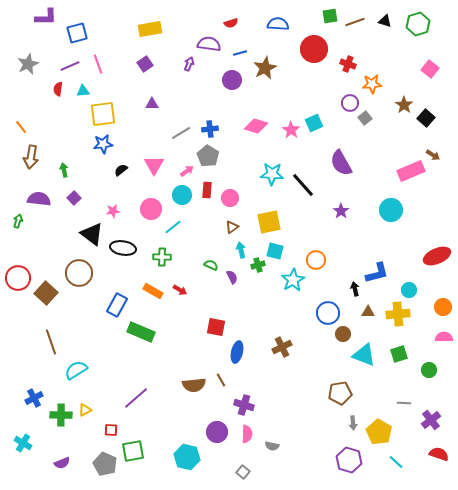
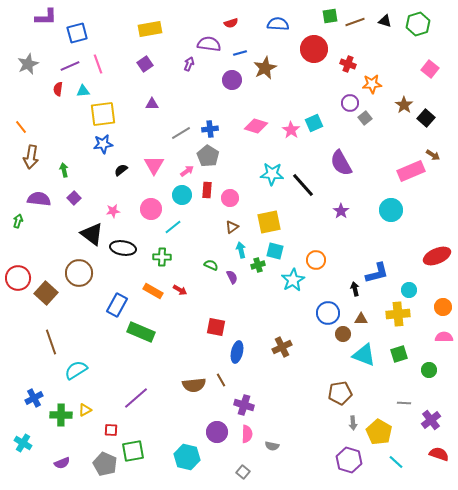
brown triangle at (368, 312): moved 7 px left, 7 px down
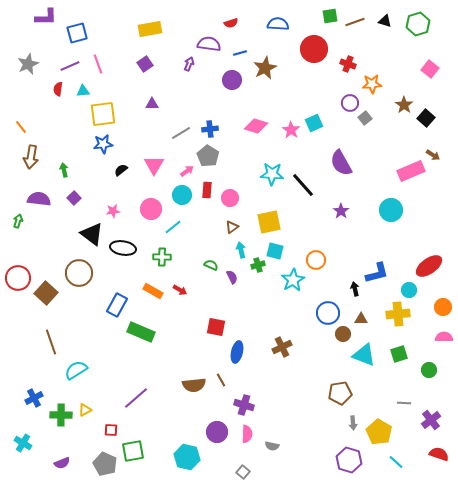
red ellipse at (437, 256): moved 8 px left, 10 px down; rotated 12 degrees counterclockwise
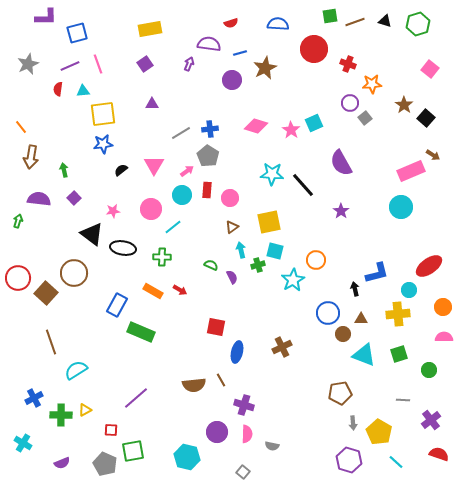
cyan circle at (391, 210): moved 10 px right, 3 px up
brown circle at (79, 273): moved 5 px left
gray line at (404, 403): moved 1 px left, 3 px up
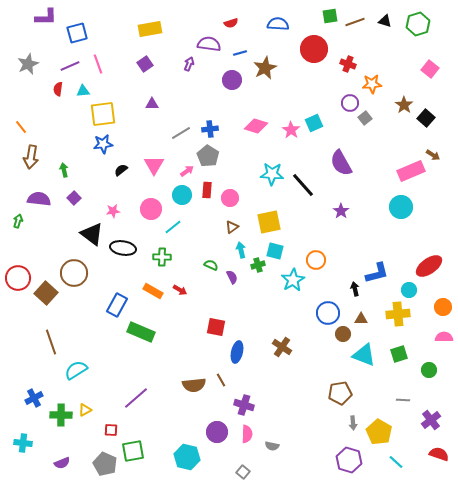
brown cross at (282, 347): rotated 30 degrees counterclockwise
cyan cross at (23, 443): rotated 24 degrees counterclockwise
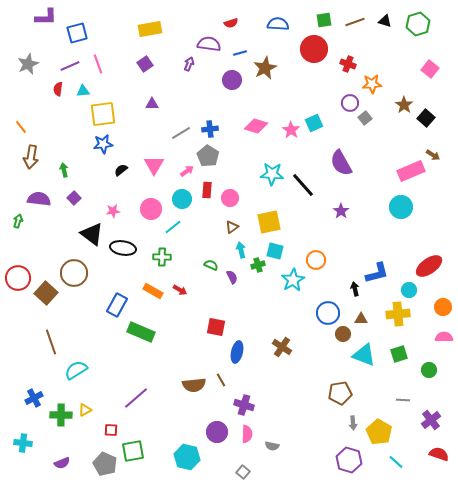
green square at (330, 16): moved 6 px left, 4 px down
cyan circle at (182, 195): moved 4 px down
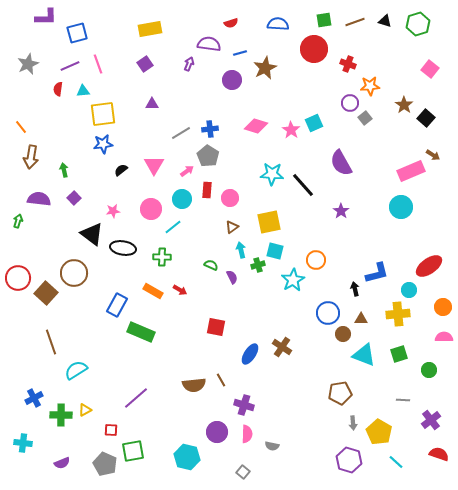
orange star at (372, 84): moved 2 px left, 2 px down
blue ellipse at (237, 352): moved 13 px right, 2 px down; rotated 20 degrees clockwise
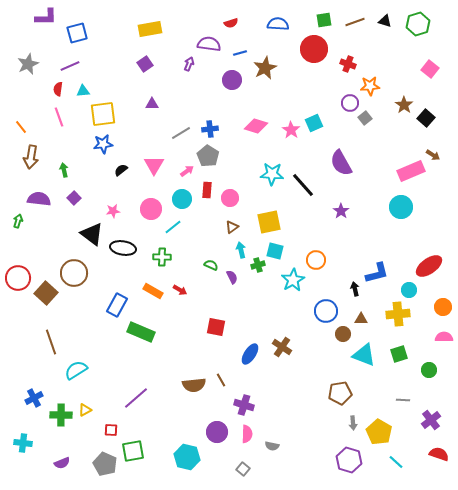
pink line at (98, 64): moved 39 px left, 53 px down
blue circle at (328, 313): moved 2 px left, 2 px up
gray square at (243, 472): moved 3 px up
